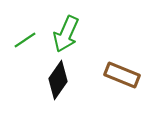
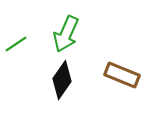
green line: moved 9 px left, 4 px down
black diamond: moved 4 px right
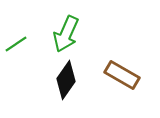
brown rectangle: rotated 8 degrees clockwise
black diamond: moved 4 px right
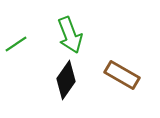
green arrow: moved 4 px right, 1 px down; rotated 45 degrees counterclockwise
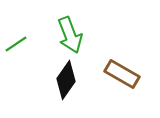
brown rectangle: moved 1 px up
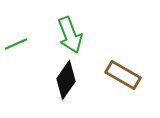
green line: rotated 10 degrees clockwise
brown rectangle: moved 1 px right, 1 px down
